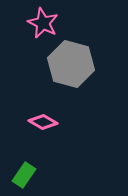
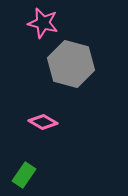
pink star: rotated 12 degrees counterclockwise
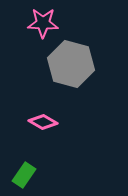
pink star: rotated 12 degrees counterclockwise
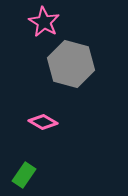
pink star: moved 1 px right, 1 px up; rotated 28 degrees clockwise
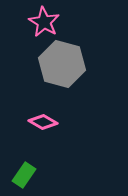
gray hexagon: moved 9 px left
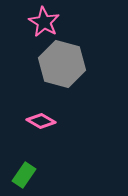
pink diamond: moved 2 px left, 1 px up
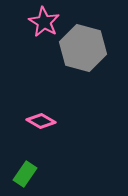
gray hexagon: moved 21 px right, 16 px up
green rectangle: moved 1 px right, 1 px up
